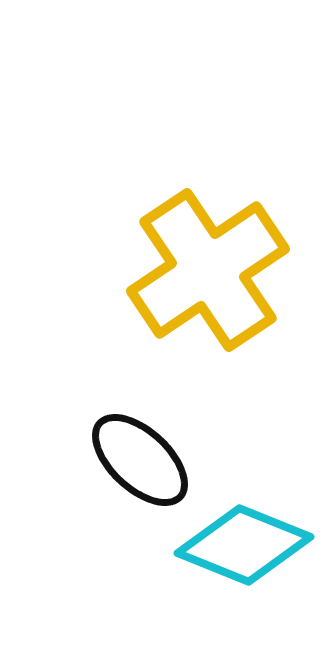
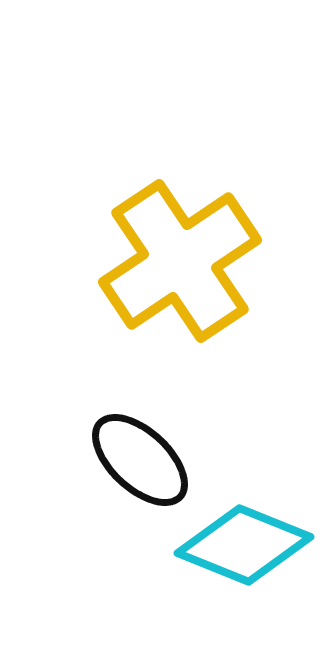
yellow cross: moved 28 px left, 9 px up
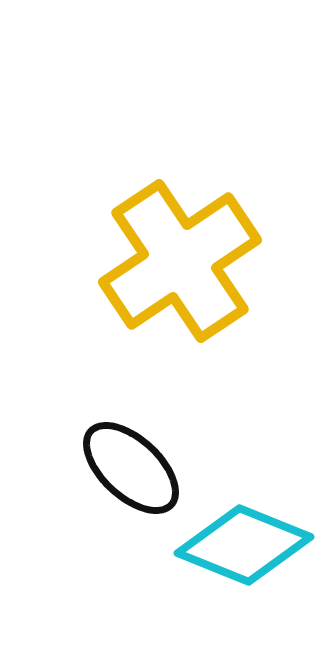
black ellipse: moved 9 px left, 8 px down
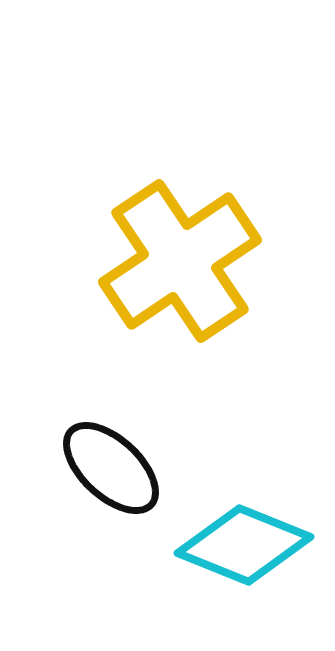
black ellipse: moved 20 px left
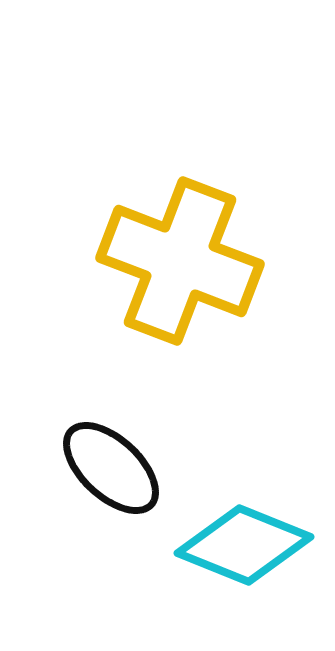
yellow cross: rotated 35 degrees counterclockwise
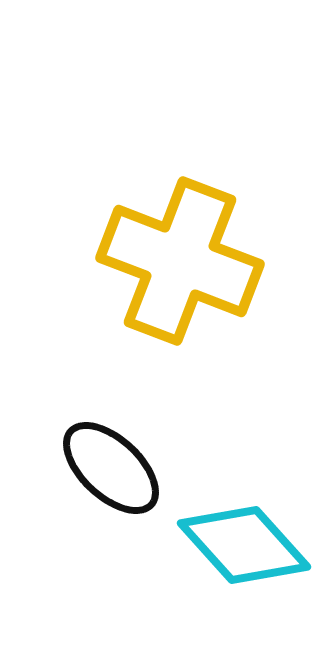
cyan diamond: rotated 26 degrees clockwise
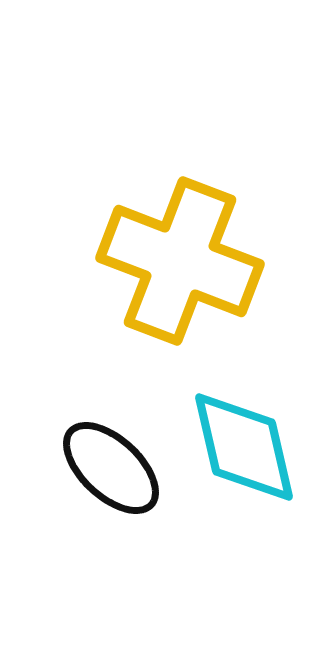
cyan diamond: moved 98 px up; rotated 29 degrees clockwise
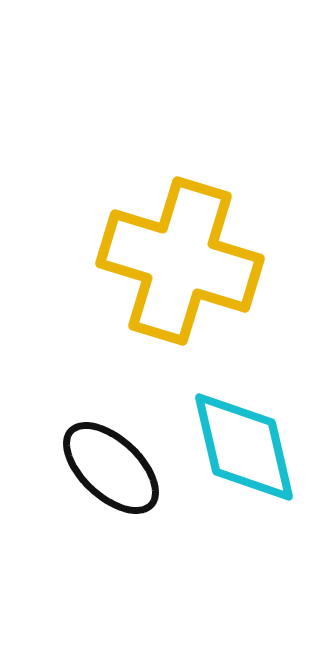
yellow cross: rotated 4 degrees counterclockwise
